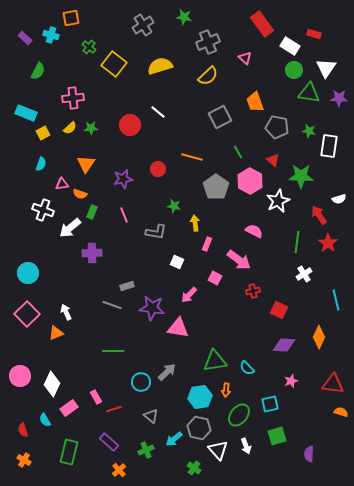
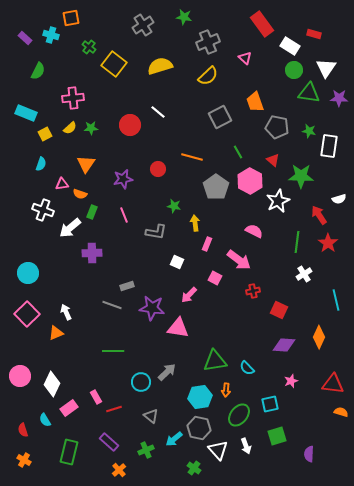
yellow square at (43, 133): moved 2 px right, 1 px down
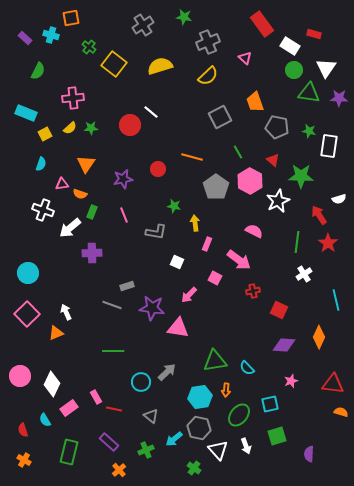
white line at (158, 112): moved 7 px left
red line at (114, 409): rotated 28 degrees clockwise
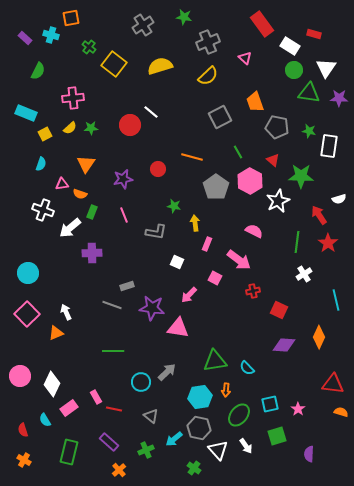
pink star at (291, 381): moved 7 px right, 28 px down; rotated 16 degrees counterclockwise
white arrow at (246, 446): rotated 14 degrees counterclockwise
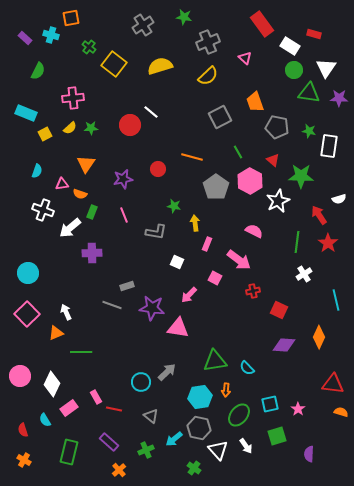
cyan semicircle at (41, 164): moved 4 px left, 7 px down
green line at (113, 351): moved 32 px left, 1 px down
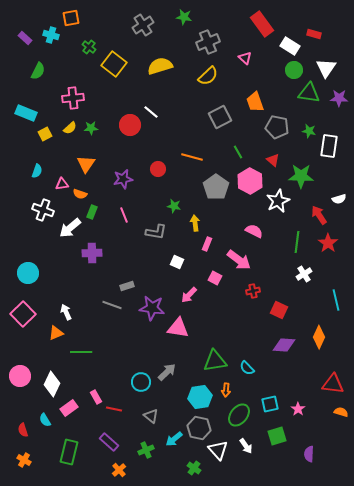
pink square at (27, 314): moved 4 px left
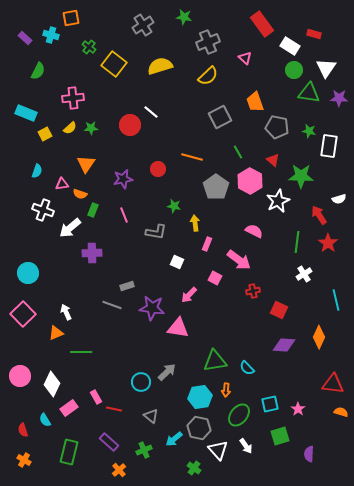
green rectangle at (92, 212): moved 1 px right, 2 px up
green square at (277, 436): moved 3 px right
green cross at (146, 450): moved 2 px left
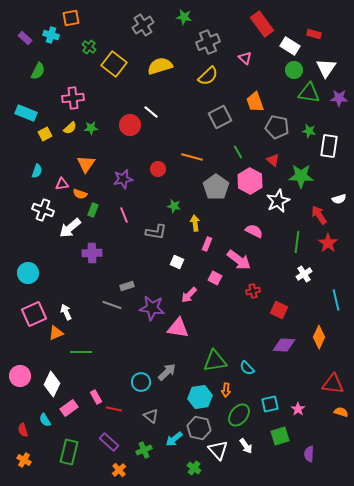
pink square at (23, 314): moved 11 px right; rotated 20 degrees clockwise
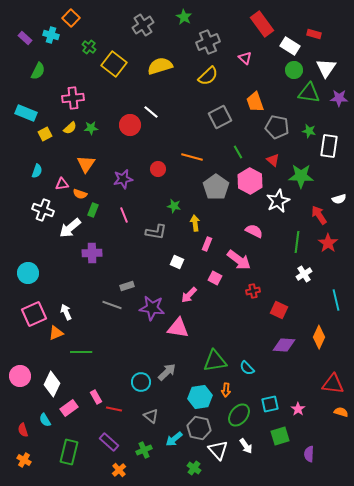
green star at (184, 17): rotated 21 degrees clockwise
orange square at (71, 18): rotated 36 degrees counterclockwise
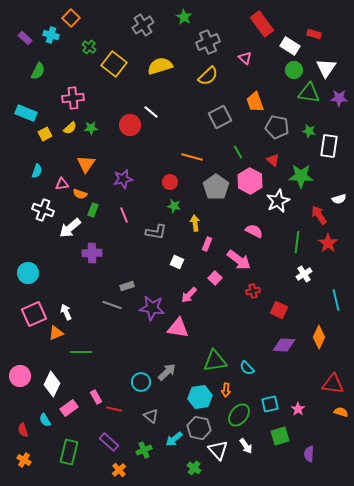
red circle at (158, 169): moved 12 px right, 13 px down
pink square at (215, 278): rotated 16 degrees clockwise
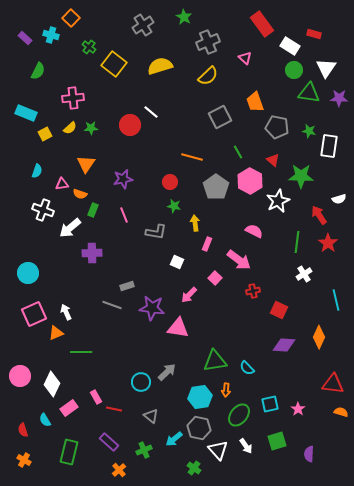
green square at (280, 436): moved 3 px left, 5 px down
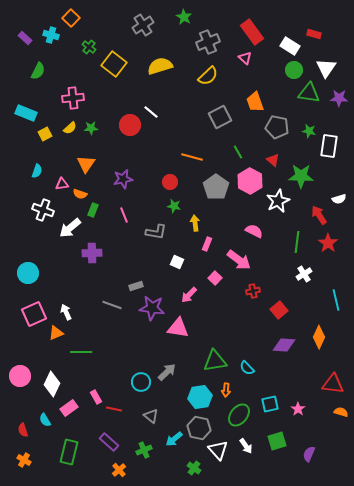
red rectangle at (262, 24): moved 10 px left, 8 px down
gray rectangle at (127, 286): moved 9 px right
red square at (279, 310): rotated 24 degrees clockwise
purple semicircle at (309, 454): rotated 21 degrees clockwise
